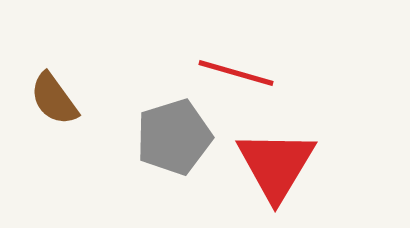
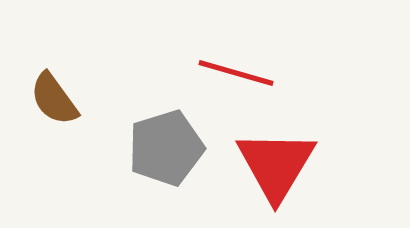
gray pentagon: moved 8 px left, 11 px down
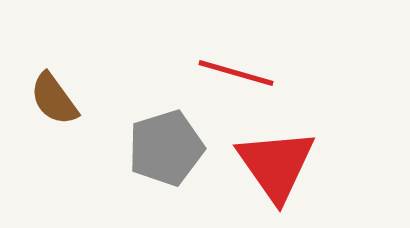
red triangle: rotated 6 degrees counterclockwise
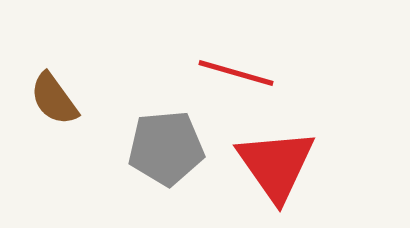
gray pentagon: rotated 12 degrees clockwise
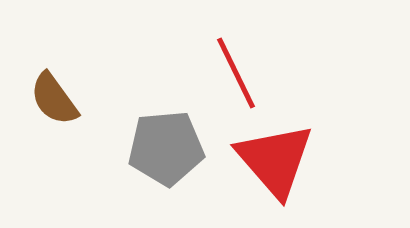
red line: rotated 48 degrees clockwise
red triangle: moved 1 px left, 5 px up; rotated 6 degrees counterclockwise
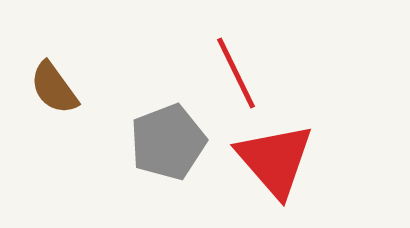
brown semicircle: moved 11 px up
gray pentagon: moved 2 px right, 6 px up; rotated 16 degrees counterclockwise
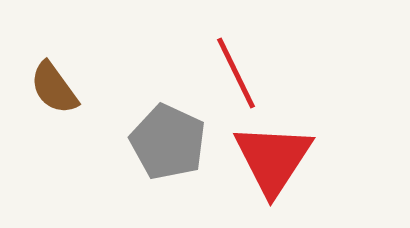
gray pentagon: rotated 26 degrees counterclockwise
red triangle: moved 2 px left, 1 px up; rotated 14 degrees clockwise
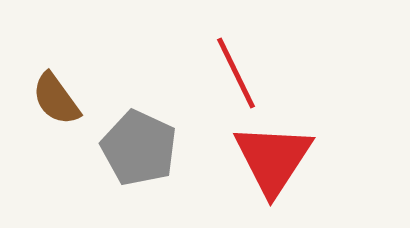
brown semicircle: moved 2 px right, 11 px down
gray pentagon: moved 29 px left, 6 px down
